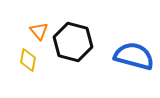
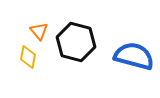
black hexagon: moved 3 px right
yellow diamond: moved 3 px up
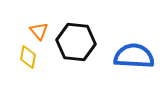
black hexagon: rotated 9 degrees counterclockwise
blue semicircle: rotated 12 degrees counterclockwise
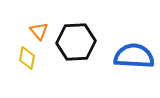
black hexagon: rotated 9 degrees counterclockwise
yellow diamond: moved 1 px left, 1 px down
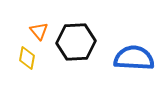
blue semicircle: moved 2 px down
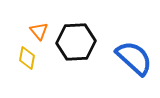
blue semicircle: rotated 39 degrees clockwise
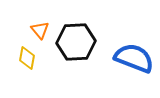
orange triangle: moved 1 px right, 1 px up
blue semicircle: rotated 21 degrees counterclockwise
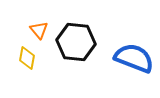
orange triangle: moved 1 px left
black hexagon: rotated 9 degrees clockwise
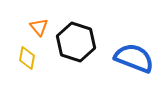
orange triangle: moved 3 px up
black hexagon: rotated 12 degrees clockwise
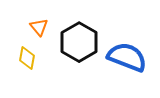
black hexagon: moved 3 px right; rotated 12 degrees clockwise
blue semicircle: moved 7 px left, 1 px up
